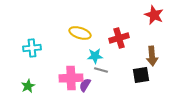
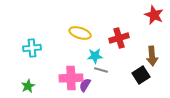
black square: rotated 24 degrees counterclockwise
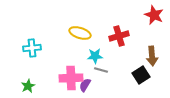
red cross: moved 2 px up
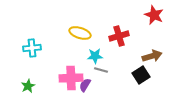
brown arrow: rotated 102 degrees counterclockwise
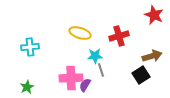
cyan cross: moved 2 px left, 1 px up
gray line: rotated 56 degrees clockwise
green star: moved 1 px left, 1 px down
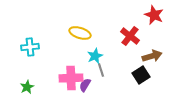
red cross: moved 11 px right; rotated 36 degrees counterclockwise
cyan star: rotated 21 degrees counterclockwise
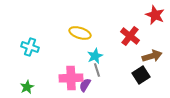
red star: moved 1 px right
cyan cross: rotated 24 degrees clockwise
gray line: moved 4 px left
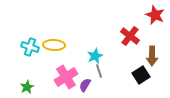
yellow ellipse: moved 26 px left, 12 px down; rotated 15 degrees counterclockwise
brown arrow: rotated 108 degrees clockwise
gray line: moved 2 px right, 1 px down
pink cross: moved 5 px left, 1 px up; rotated 30 degrees counterclockwise
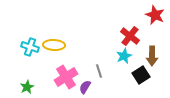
cyan star: moved 29 px right
purple semicircle: moved 2 px down
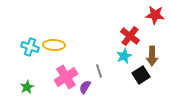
red star: rotated 18 degrees counterclockwise
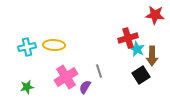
red cross: moved 2 px left, 2 px down; rotated 36 degrees clockwise
cyan cross: moved 3 px left; rotated 30 degrees counterclockwise
cyan star: moved 13 px right, 7 px up; rotated 21 degrees counterclockwise
green star: rotated 16 degrees clockwise
